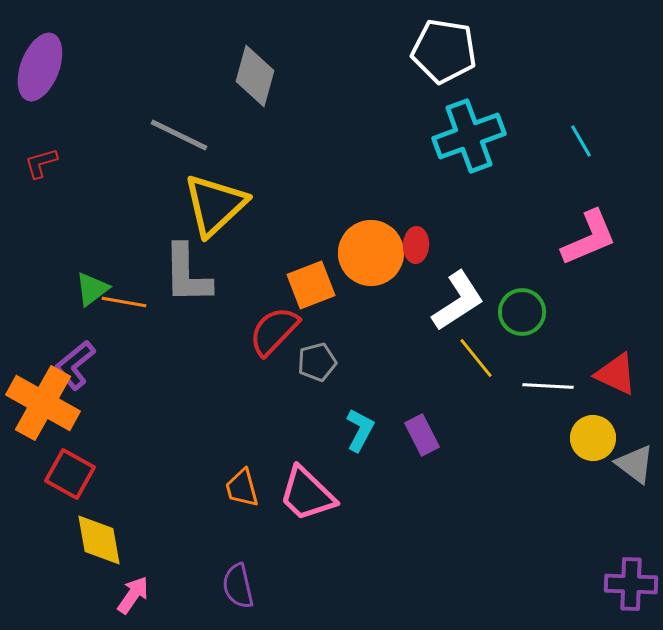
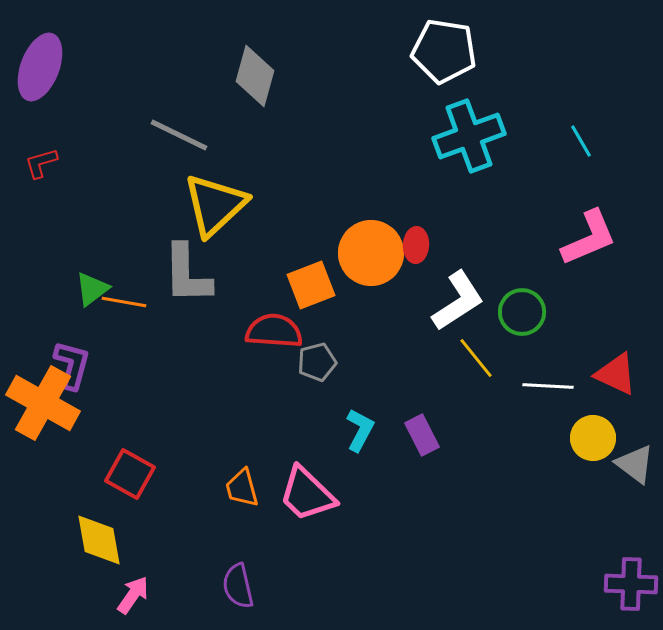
red semicircle: rotated 50 degrees clockwise
purple L-shape: moved 3 px left; rotated 144 degrees clockwise
red square: moved 60 px right
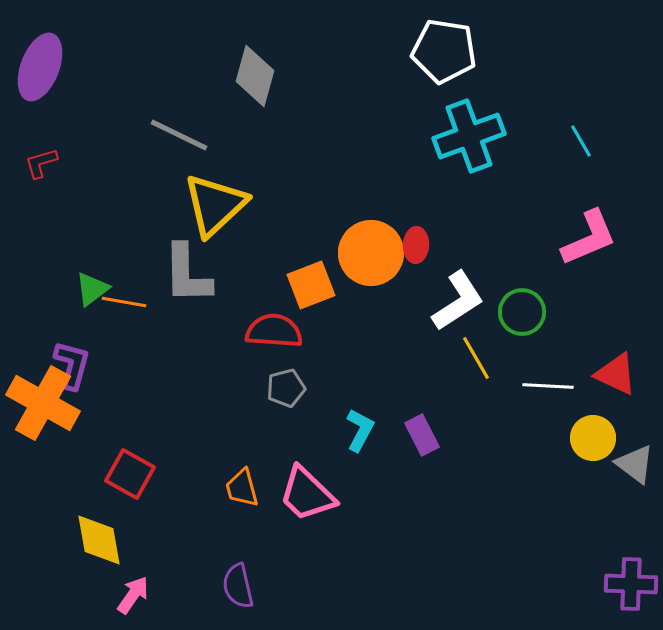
yellow line: rotated 9 degrees clockwise
gray pentagon: moved 31 px left, 26 px down
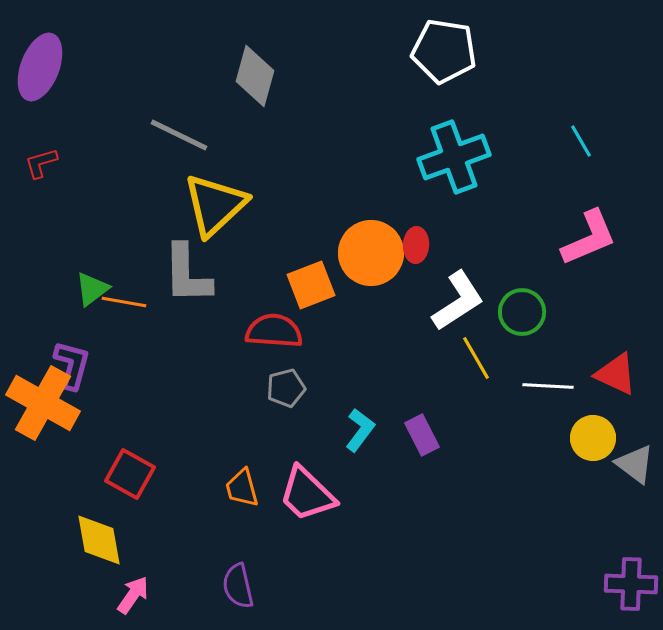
cyan cross: moved 15 px left, 21 px down
cyan L-shape: rotated 9 degrees clockwise
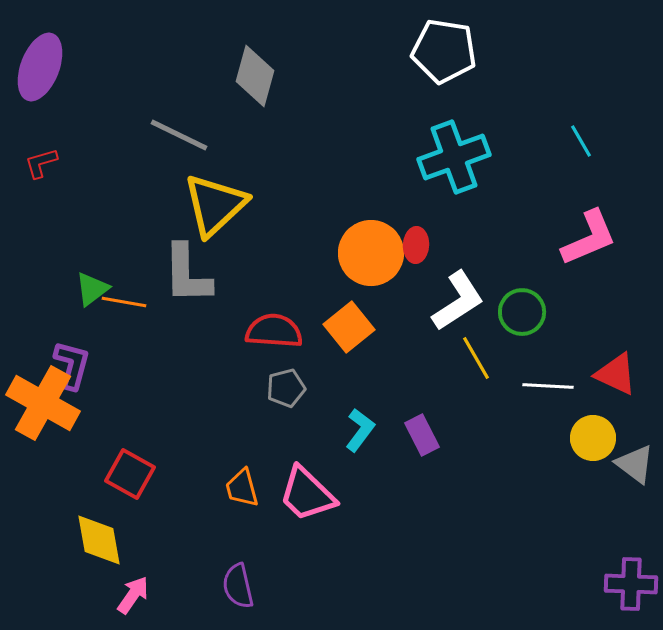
orange square: moved 38 px right, 42 px down; rotated 18 degrees counterclockwise
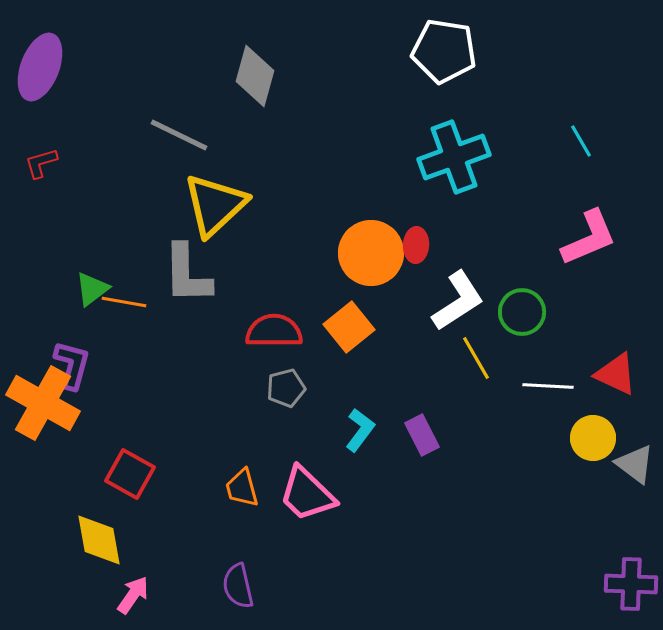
red semicircle: rotated 4 degrees counterclockwise
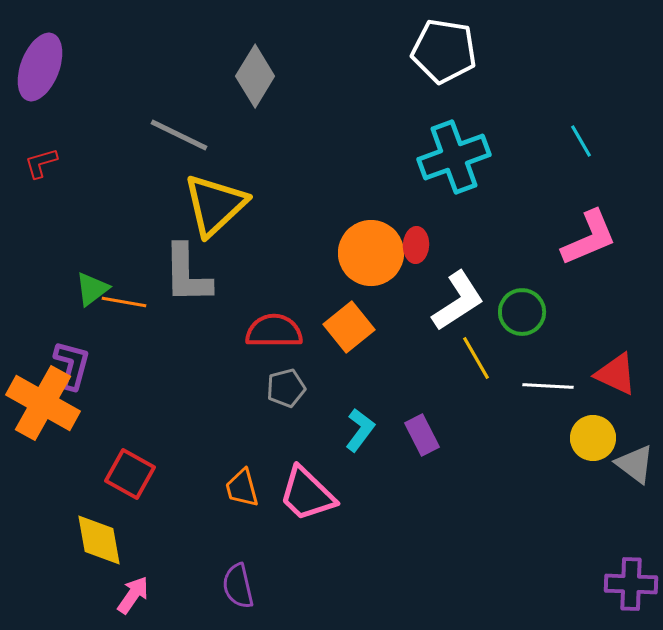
gray diamond: rotated 16 degrees clockwise
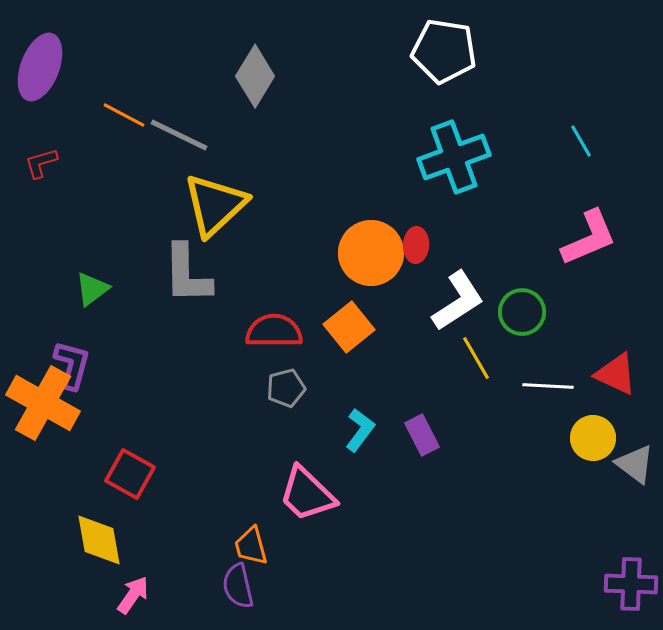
orange line: moved 187 px up; rotated 18 degrees clockwise
orange trapezoid: moved 9 px right, 58 px down
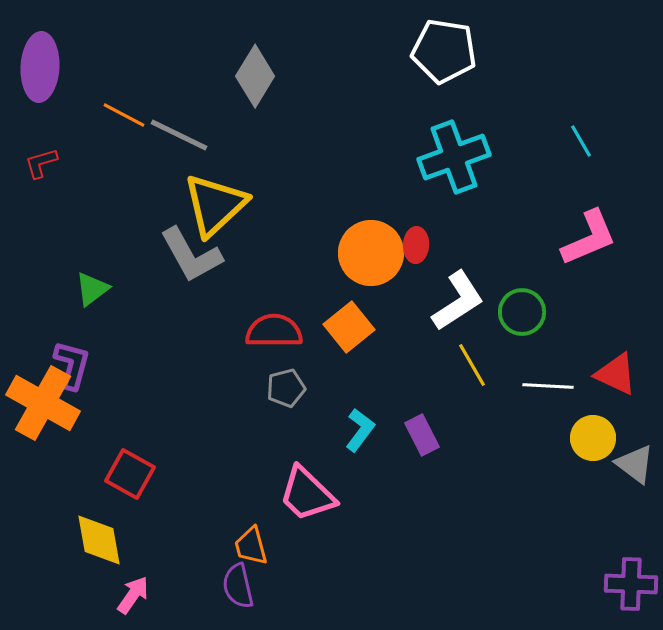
purple ellipse: rotated 18 degrees counterclockwise
gray L-shape: moved 4 px right, 19 px up; rotated 28 degrees counterclockwise
yellow line: moved 4 px left, 7 px down
